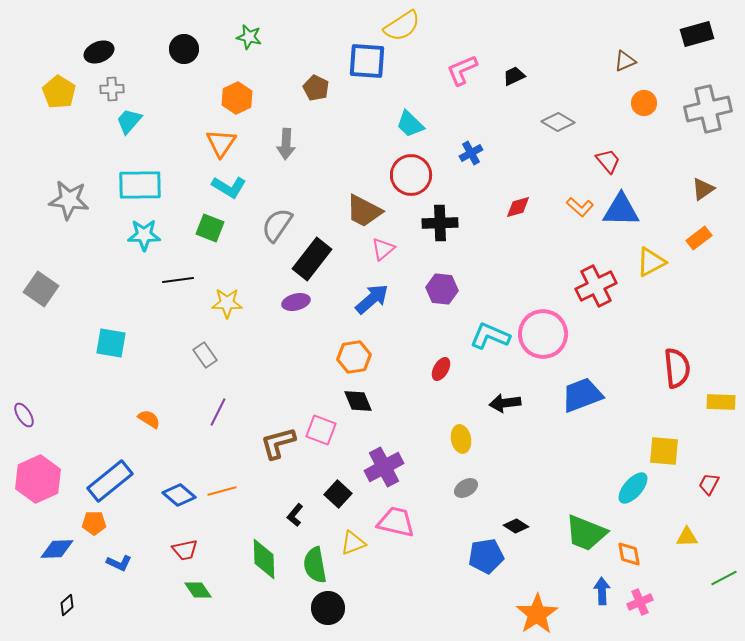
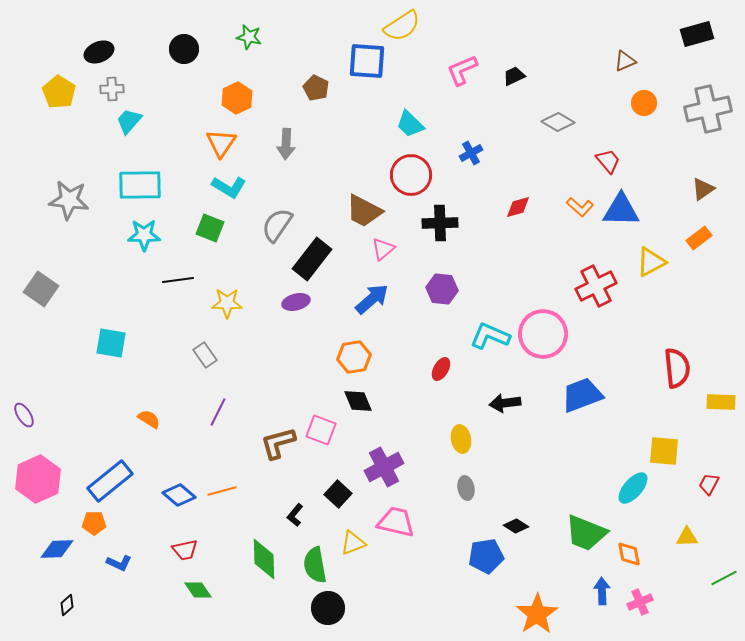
gray ellipse at (466, 488): rotated 70 degrees counterclockwise
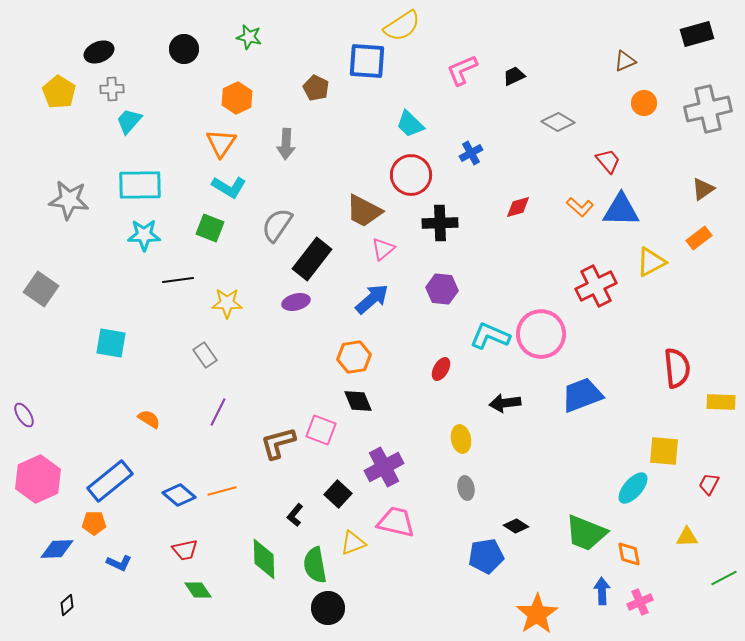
pink circle at (543, 334): moved 2 px left
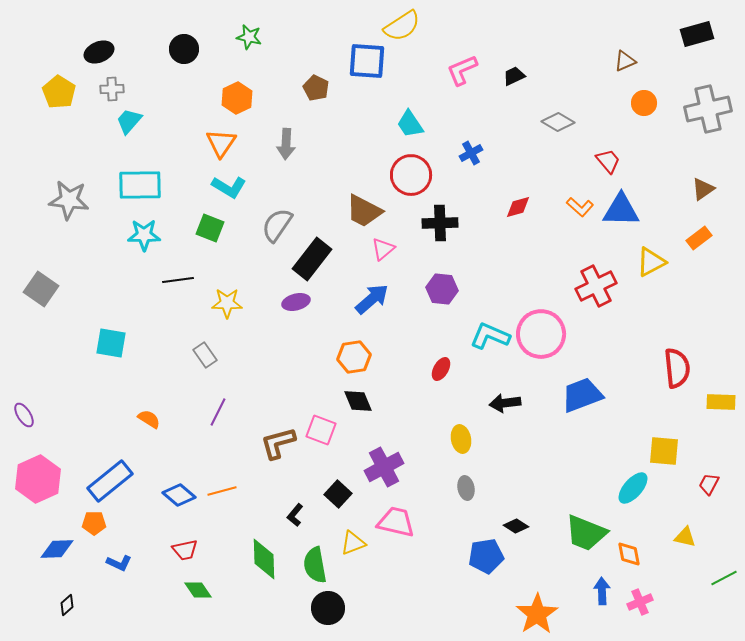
cyan trapezoid at (410, 124): rotated 12 degrees clockwise
yellow triangle at (687, 537): moved 2 px left; rotated 15 degrees clockwise
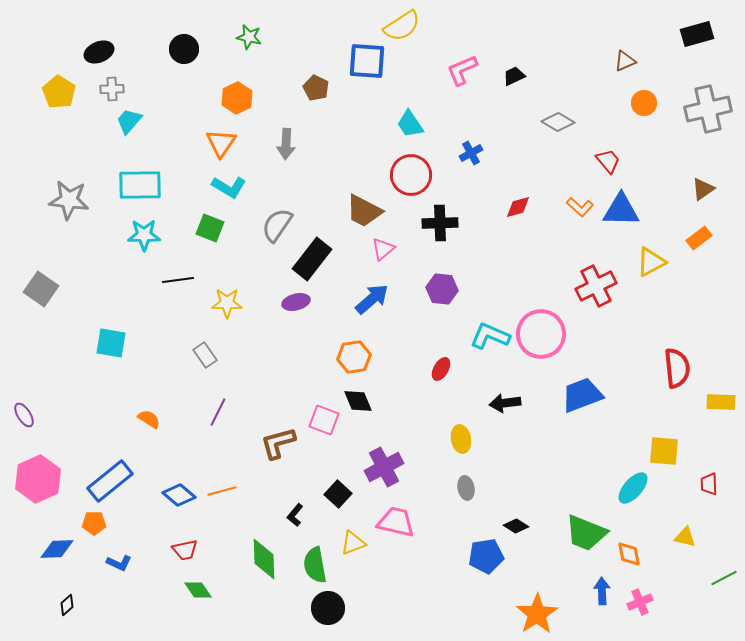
pink square at (321, 430): moved 3 px right, 10 px up
red trapezoid at (709, 484): rotated 30 degrees counterclockwise
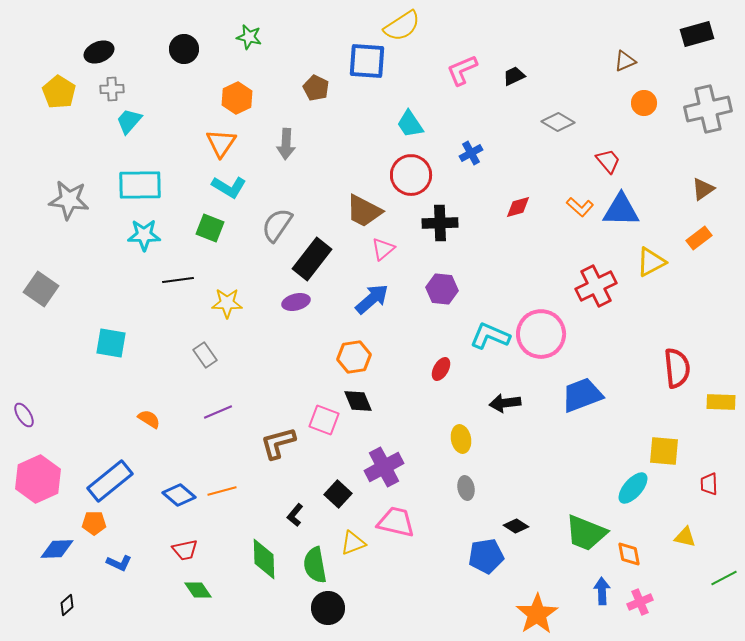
purple line at (218, 412): rotated 40 degrees clockwise
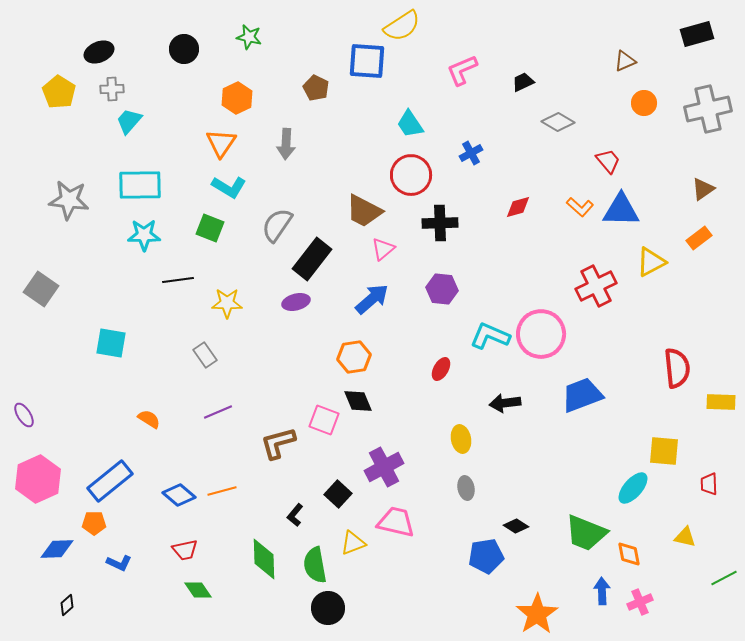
black trapezoid at (514, 76): moved 9 px right, 6 px down
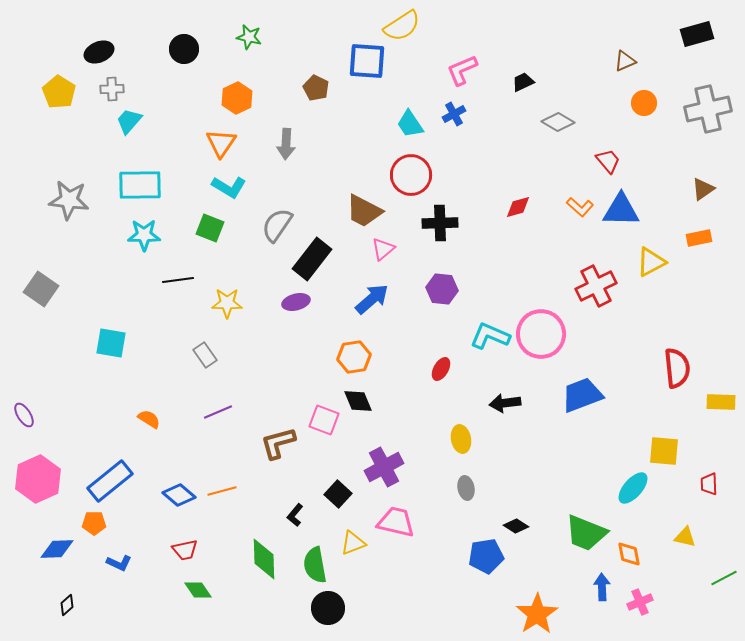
blue cross at (471, 153): moved 17 px left, 39 px up
orange rectangle at (699, 238): rotated 25 degrees clockwise
blue arrow at (602, 591): moved 4 px up
